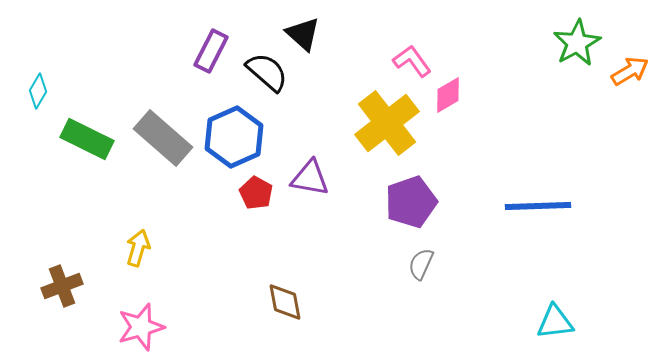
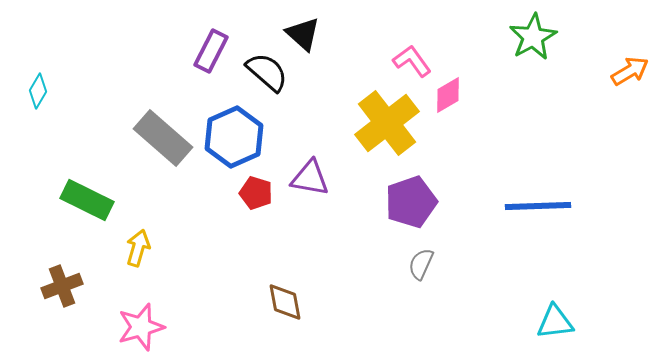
green star: moved 44 px left, 6 px up
green rectangle: moved 61 px down
red pentagon: rotated 12 degrees counterclockwise
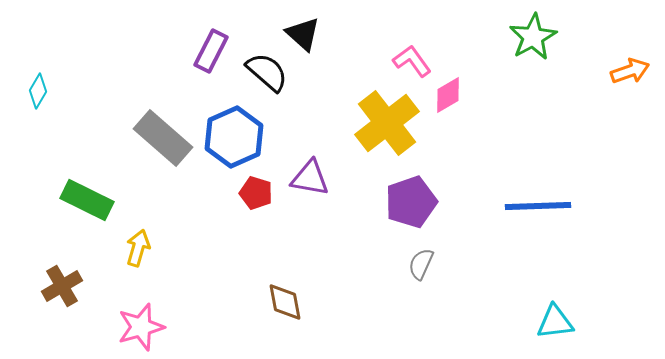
orange arrow: rotated 12 degrees clockwise
brown cross: rotated 9 degrees counterclockwise
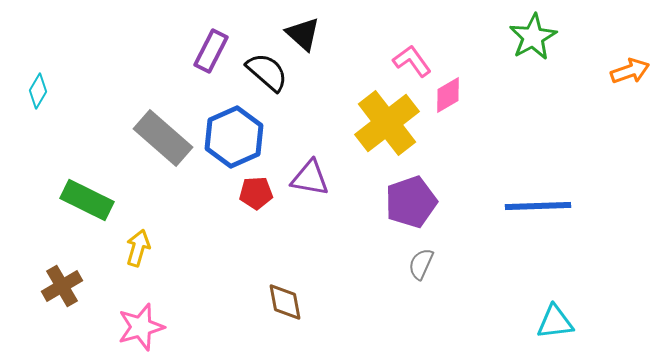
red pentagon: rotated 20 degrees counterclockwise
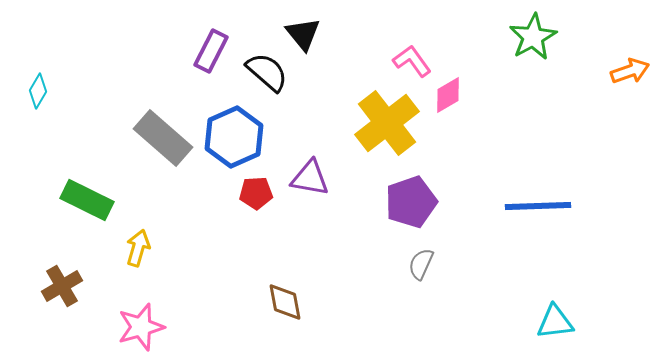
black triangle: rotated 9 degrees clockwise
